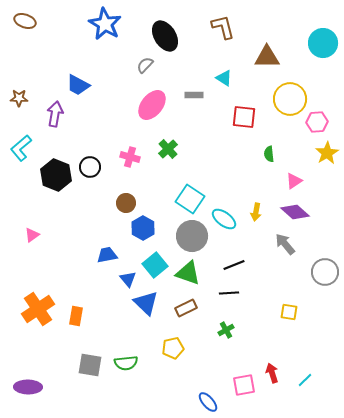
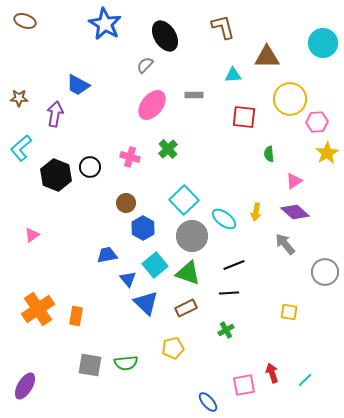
cyan triangle at (224, 78): moved 9 px right, 3 px up; rotated 36 degrees counterclockwise
cyan square at (190, 199): moved 6 px left, 1 px down; rotated 12 degrees clockwise
purple ellipse at (28, 387): moved 3 px left, 1 px up; rotated 60 degrees counterclockwise
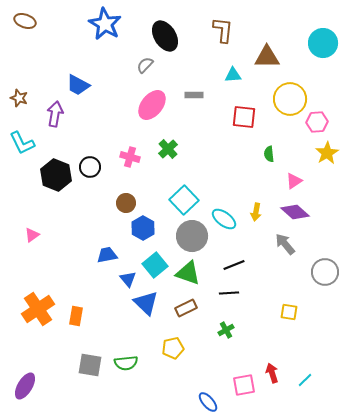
brown L-shape at (223, 27): moved 3 px down; rotated 20 degrees clockwise
brown star at (19, 98): rotated 18 degrees clockwise
cyan L-shape at (21, 148): moved 1 px right, 5 px up; rotated 76 degrees counterclockwise
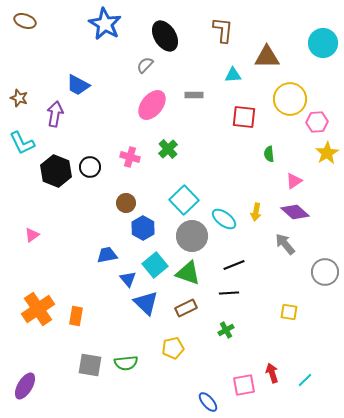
black hexagon at (56, 175): moved 4 px up
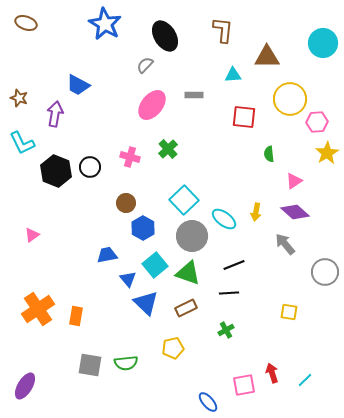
brown ellipse at (25, 21): moved 1 px right, 2 px down
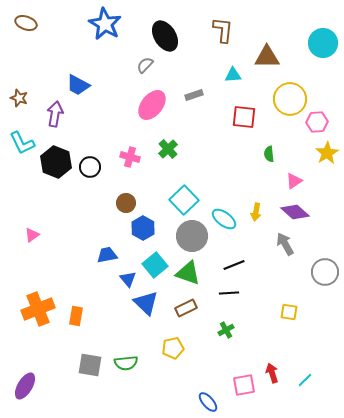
gray rectangle at (194, 95): rotated 18 degrees counterclockwise
black hexagon at (56, 171): moved 9 px up
gray arrow at (285, 244): rotated 10 degrees clockwise
orange cross at (38, 309): rotated 12 degrees clockwise
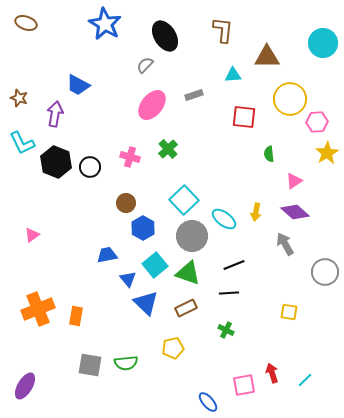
green cross at (226, 330): rotated 35 degrees counterclockwise
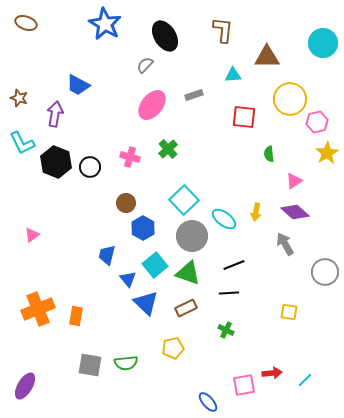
pink hexagon at (317, 122): rotated 10 degrees counterclockwise
blue trapezoid at (107, 255): rotated 65 degrees counterclockwise
red arrow at (272, 373): rotated 102 degrees clockwise
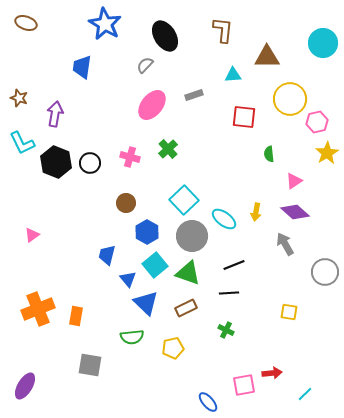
blue trapezoid at (78, 85): moved 4 px right, 18 px up; rotated 70 degrees clockwise
black circle at (90, 167): moved 4 px up
blue hexagon at (143, 228): moved 4 px right, 4 px down
green semicircle at (126, 363): moved 6 px right, 26 px up
cyan line at (305, 380): moved 14 px down
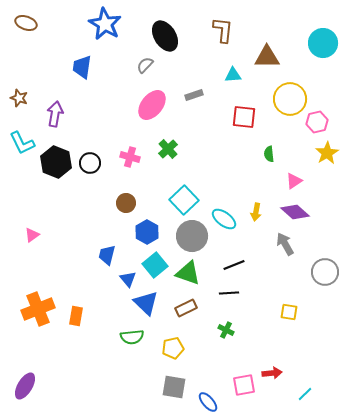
gray square at (90, 365): moved 84 px right, 22 px down
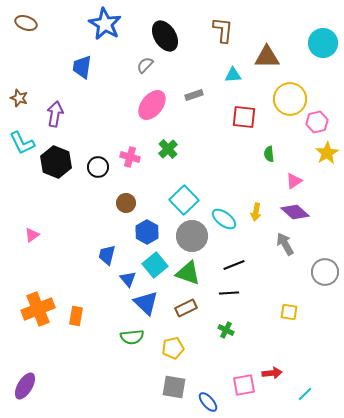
black circle at (90, 163): moved 8 px right, 4 px down
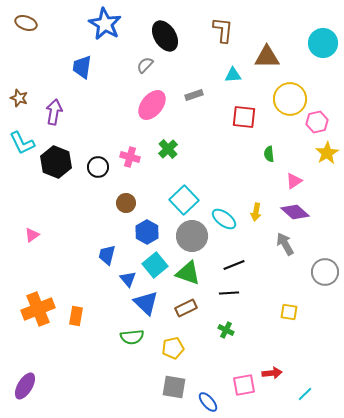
purple arrow at (55, 114): moved 1 px left, 2 px up
